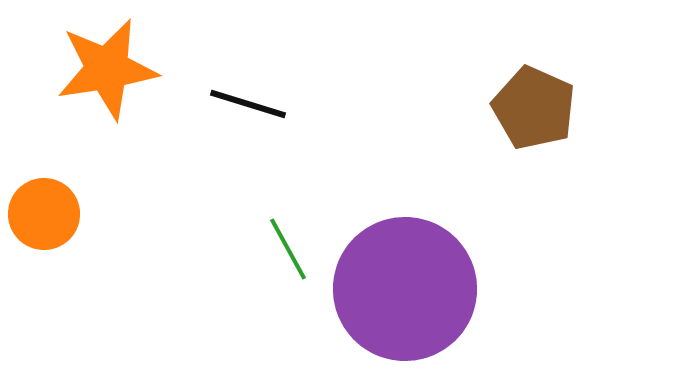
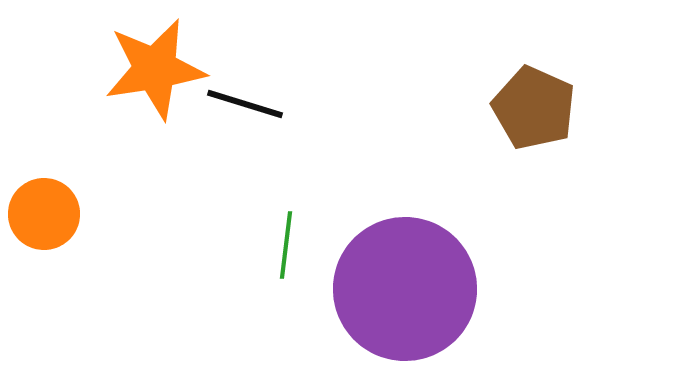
orange star: moved 48 px right
black line: moved 3 px left
green line: moved 2 px left, 4 px up; rotated 36 degrees clockwise
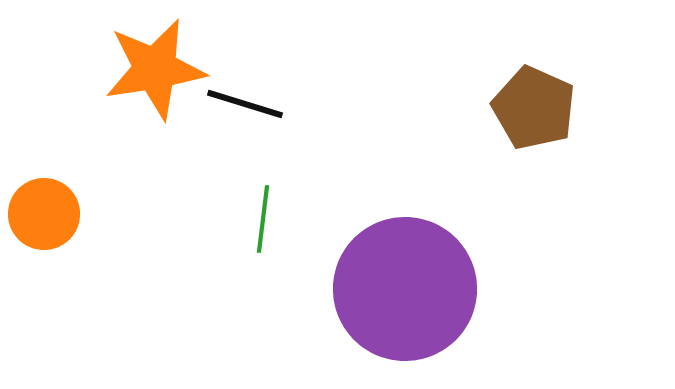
green line: moved 23 px left, 26 px up
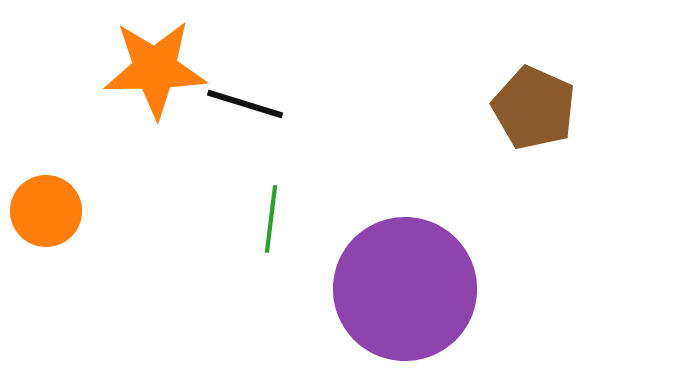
orange star: rotated 8 degrees clockwise
orange circle: moved 2 px right, 3 px up
green line: moved 8 px right
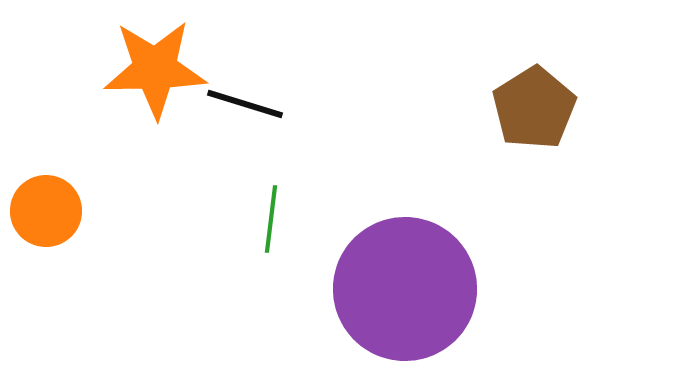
brown pentagon: rotated 16 degrees clockwise
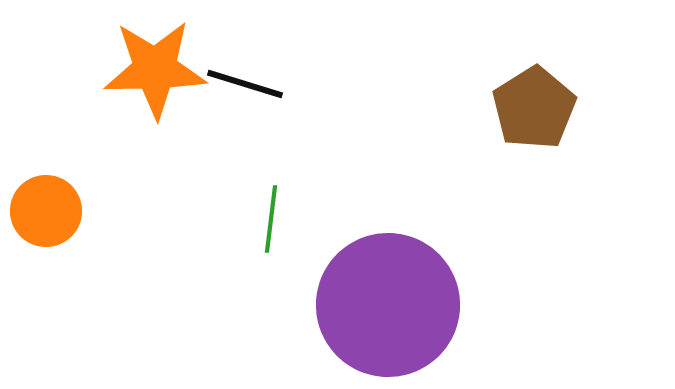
black line: moved 20 px up
purple circle: moved 17 px left, 16 px down
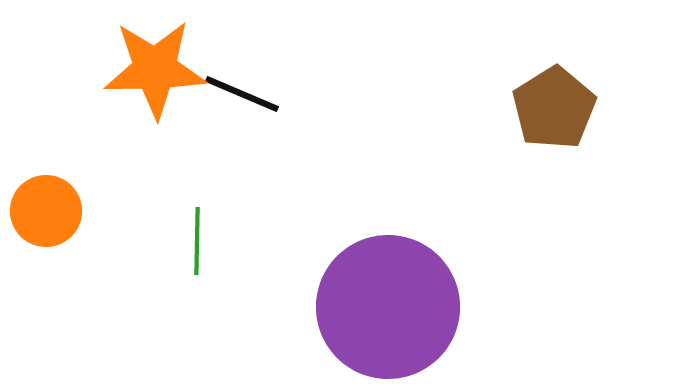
black line: moved 3 px left, 10 px down; rotated 6 degrees clockwise
brown pentagon: moved 20 px right
green line: moved 74 px left, 22 px down; rotated 6 degrees counterclockwise
purple circle: moved 2 px down
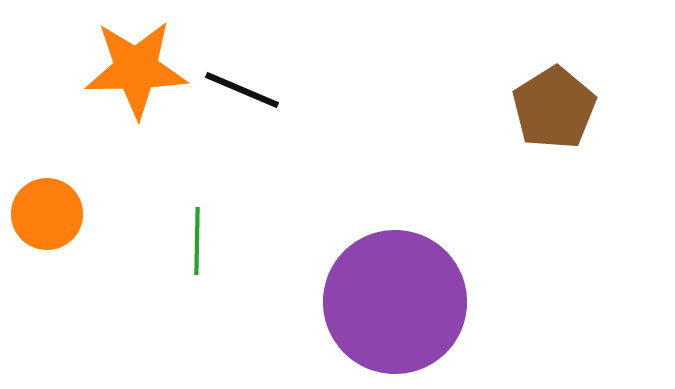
orange star: moved 19 px left
black line: moved 4 px up
orange circle: moved 1 px right, 3 px down
purple circle: moved 7 px right, 5 px up
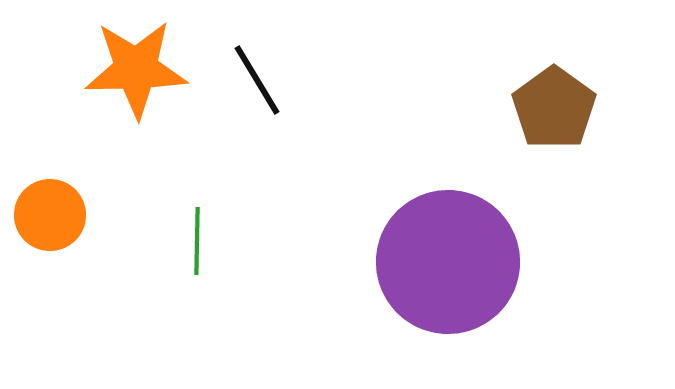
black line: moved 15 px right, 10 px up; rotated 36 degrees clockwise
brown pentagon: rotated 4 degrees counterclockwise
orange circle: moved 3 px right, 1 px down
purple circle: moved 53 px right, 40 px up
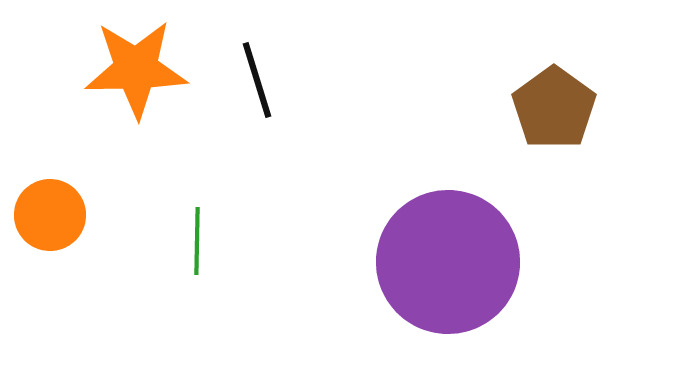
black line: rotated 14 degrees clockwise
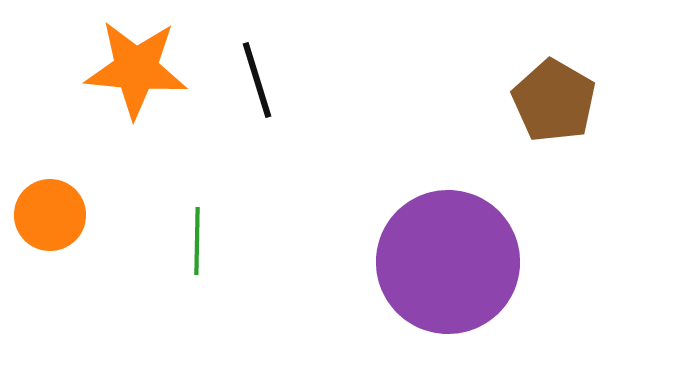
orange star: rotated 6 degrees clockwise
brown pentagon: moved 7 px up; rotated 6 degrees counterclockwise
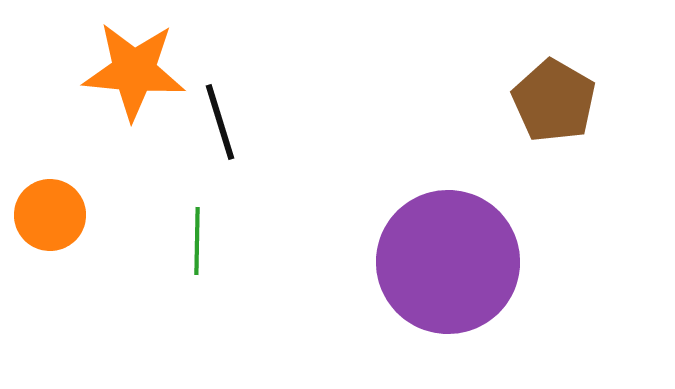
orange star: moved 2 px left, 2 px down
black line: moved 37 px left, 42 px down
